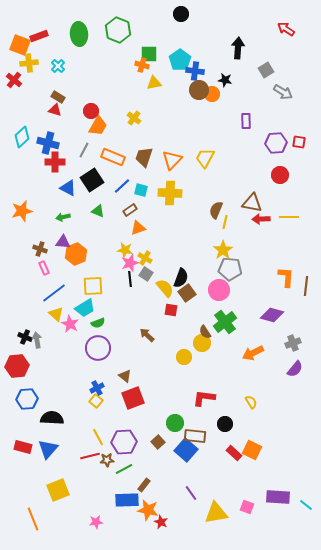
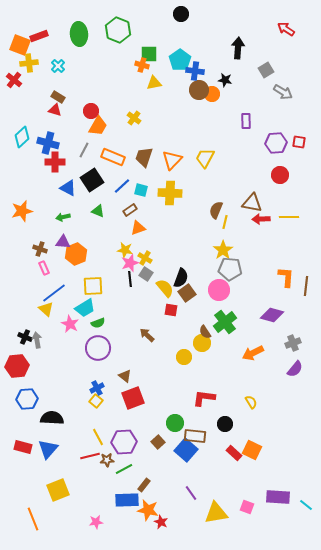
yellow triangle at (56, 314): moved 10 px left, 5 px up
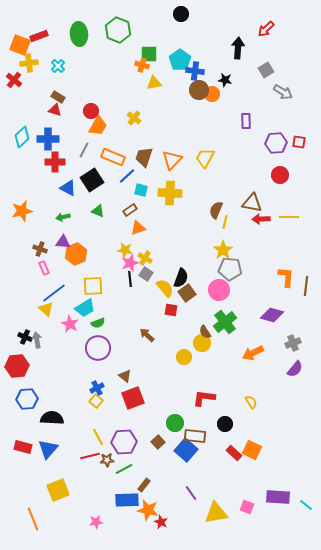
red arrow at (286, 29): moved 20 px left; rotated 78 degrees counterclockwise
blue cross at (48, 143): moved 4 px up; rotated 15 degrees counterclockwise
blue line at (122, 186): moved 5 px right, 10 px up
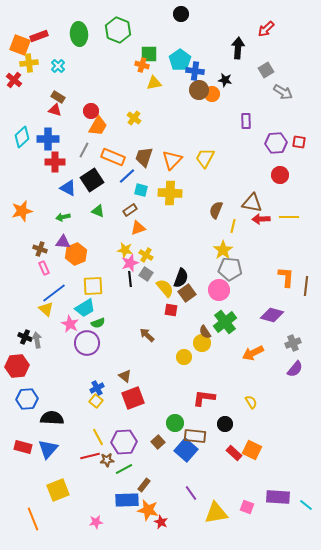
yellow line at (225, 222): moved 8 px right, 4 px down
yellow cross at (145, 258): moved 1 px right, 3 px up
purple circle at (98, 348): moved 11 px left, 5 px up
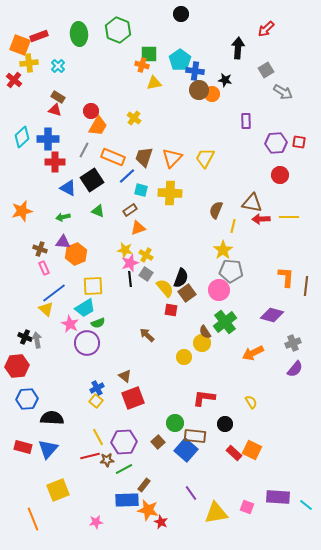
orange triangle at (172, 160): moved 2 px up
gray pentagon at (230, 269): moved 1 px right, 2 px down
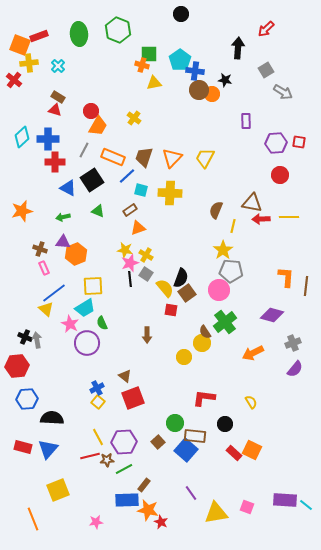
green semicircle at (98, 323): moved 4 px right; rotated 88 degrees clockwise
brown arrow at (147, 335): rotated 133 degrees counterclockwise
yellow square at (96, 401): moved 2 px right, 1 px down
purple rectangle at (278, 497): moved 7 px right, 3 px down
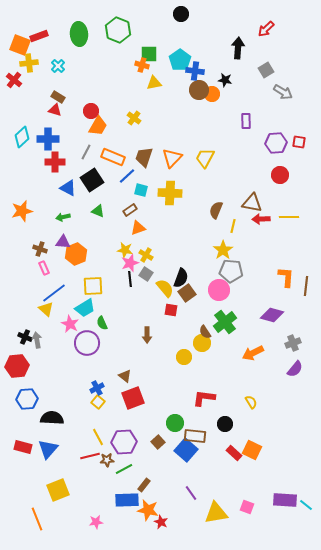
gray line at (84, 150): moved 2 px right, 2 px down
orange line at (33, 519): moved 4 px right
